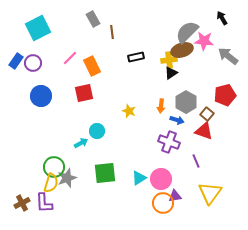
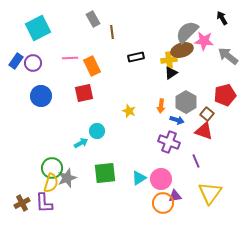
pink line: rotated 42 degrees clockwise
green circle: moved 2 px left, 1 px down
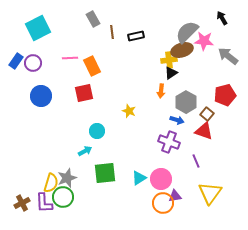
black rectangle: moved 21 px up
orange arrow: moved 15 px up
cyan arrow: moved 4 px right, 8 px down
green circle: moved 11 px right, 29 px down
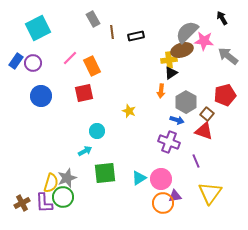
pink line: rotated 42 degrees counterclockwise
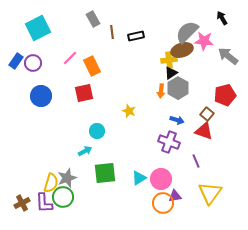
gray hexagon: moved 8 px left, 14 px up
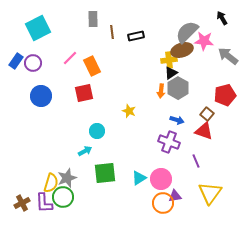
gray rectangle: rotated 28 degrees clockwise
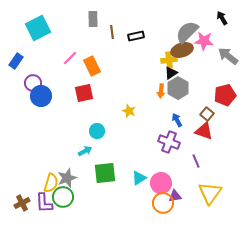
purple circle: moved 20 px down
blue arrow: rotated 136 degrees counterclockwise
pink circle: moved 4 px down
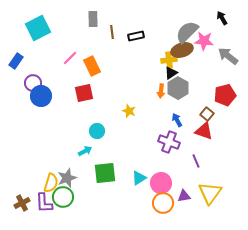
purple triangle: moved 9 px right
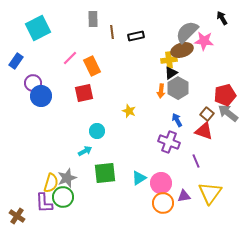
gray arrow: moved 57 px down
brown cross: moved 5 px left, 13 px down; rotated 28 degrees counterclockwise
